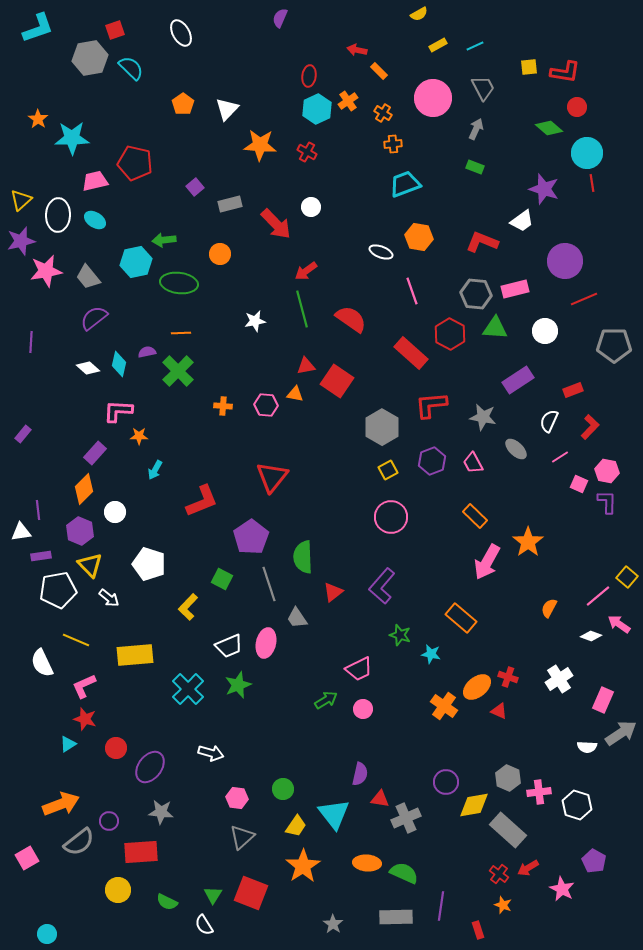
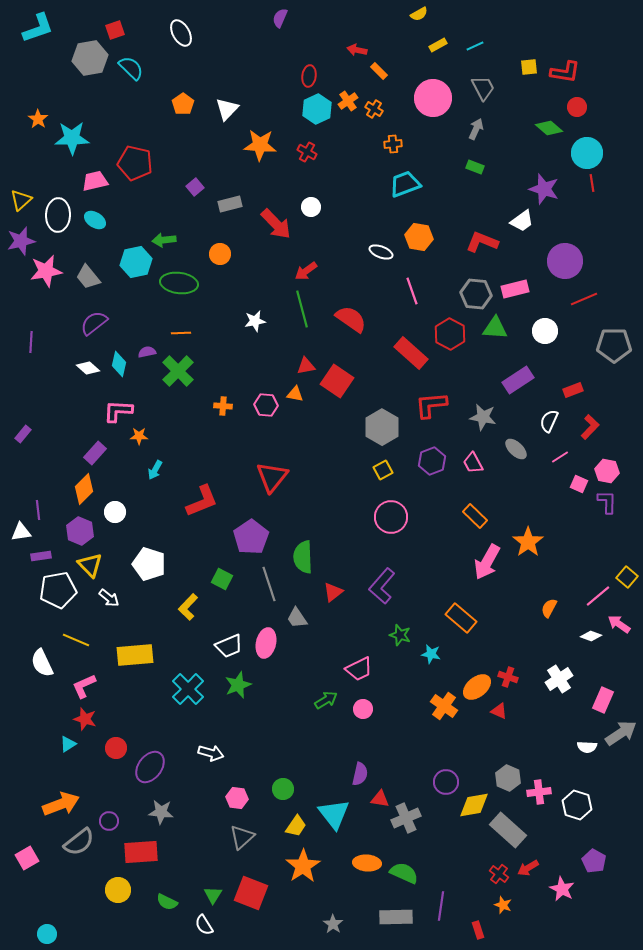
orange cross at (383, 113): moved 9 px left, 4 px up
purple semicircle at (94, 318): moved 5 px down
yellow square at (388, 470): moved 5 px left
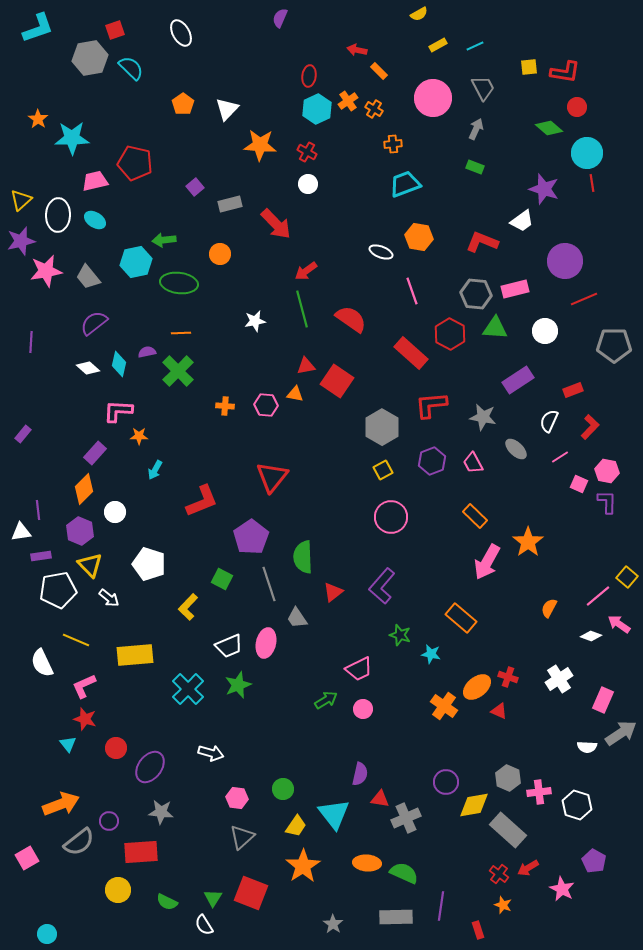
white circle at (311, 207): moved 3 px left, 23 px up
orange cross at (223, 406): moved 2 px right
cyan triangle at (68, 744): rotated 36 degrees counterclockwise
green triangle at (213, 895): moved 3 px down
